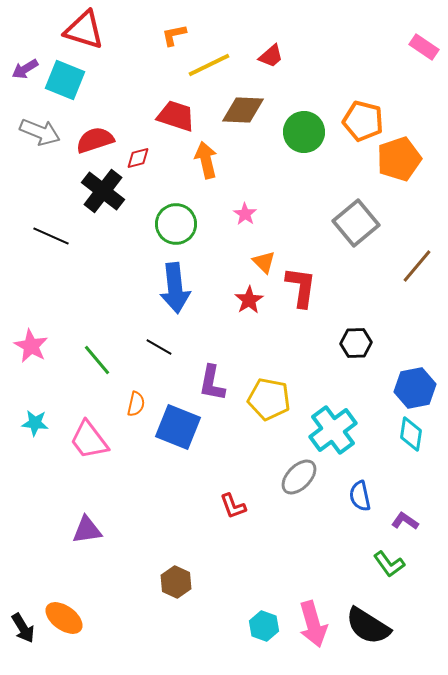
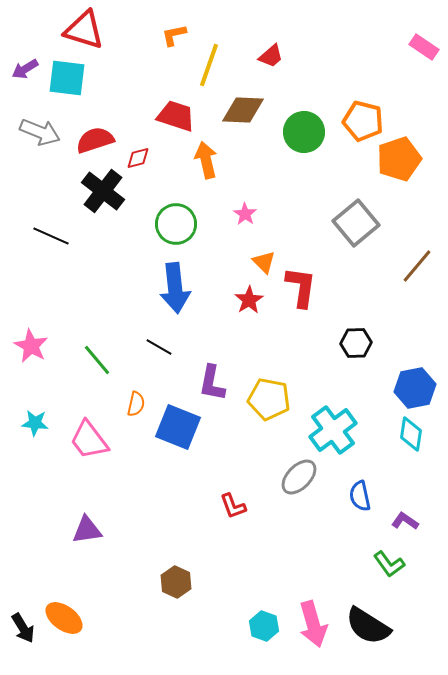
yellow line at (209, 65): rotated 45 degrees counterclockwise
cyan square at (65, 80): moved 2 px right, 2 px up; rotated 15 degrees counterclockwise
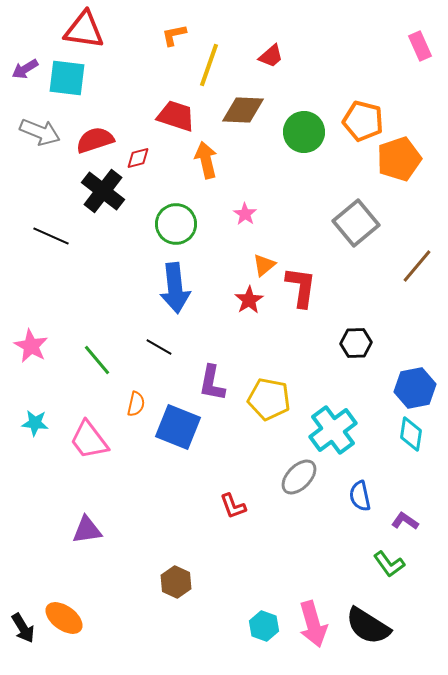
red triangle at (84, 30): rotated 9 degrees counterclockwise
pink rectangle at (424, 47): moved 4 px left, 1 px up; rotated 32 degrees clockwise
orange triangle at (264, 262): moved 3 px down; rotated 35 degrees clockwise
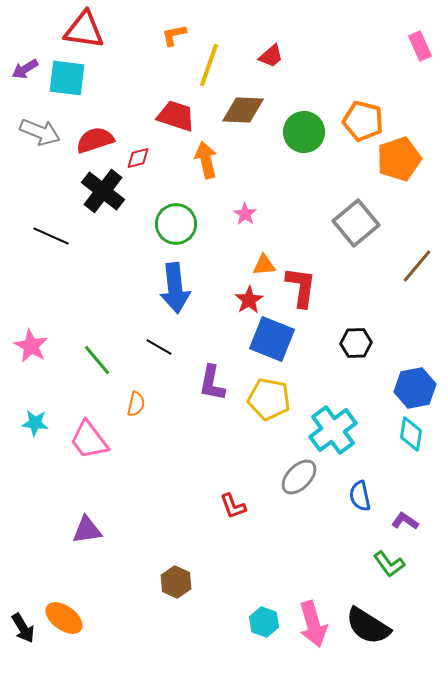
orange triangle at (264, 265): rotated 35 degrees clockwise
blue square at (178, 427): moved 94 px right, 88 px up
cyan hexagon at (264, 626): moved 4 px up
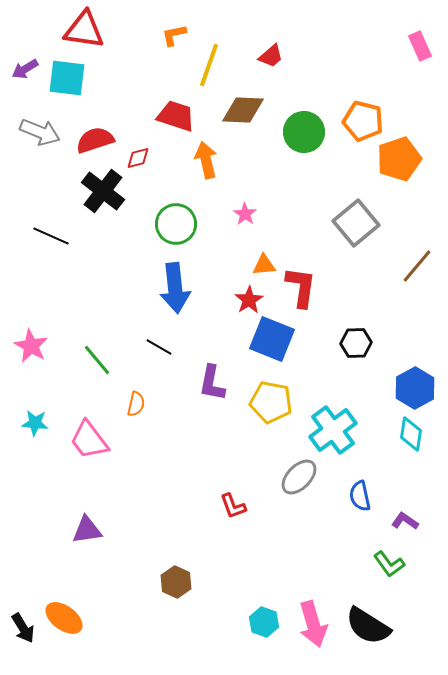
blue hexagon at (415, 388): rotated 18 degrees counterclockwise
yellow pentagon at (269, 399): moved 2 px right, 3 px down
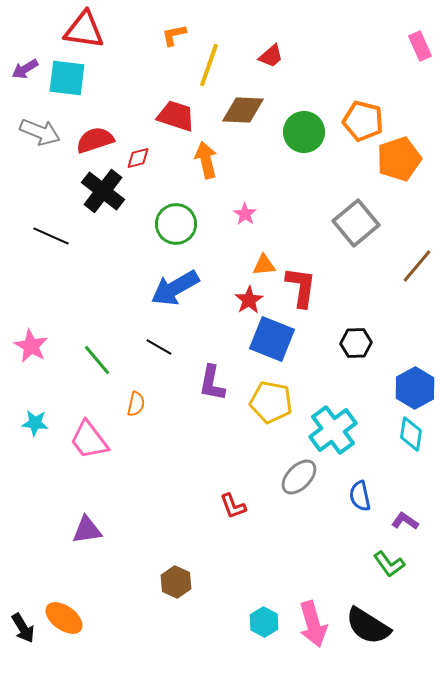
blue arrow at (175, 288): rotated 66 degrees clockwise
cyan hexagon at (264, 622): rotated 8 degrees clockwise
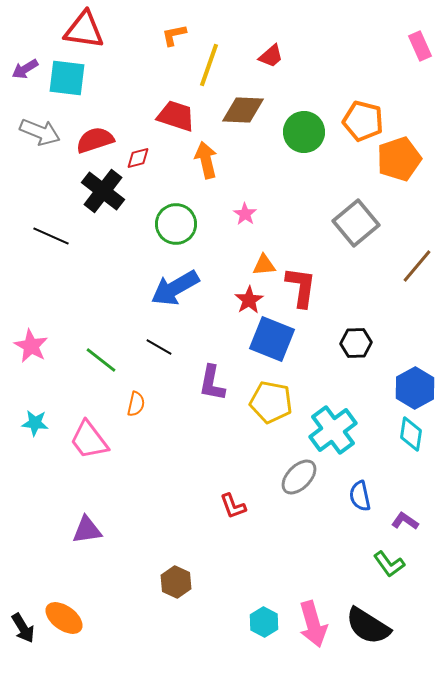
green line at (97, 360): moved 4 px right; rotated 12 degrees counterclockwise
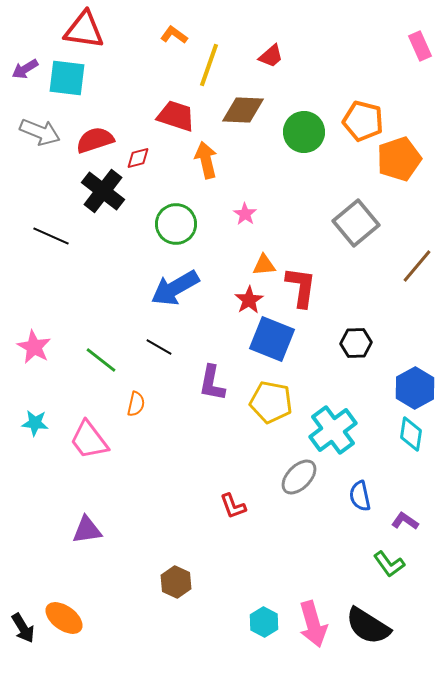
orange L-shape at (174, 35): rotated 48 degrees clockwise
pink star at (31, 346): moved 3 px right, 1 px down
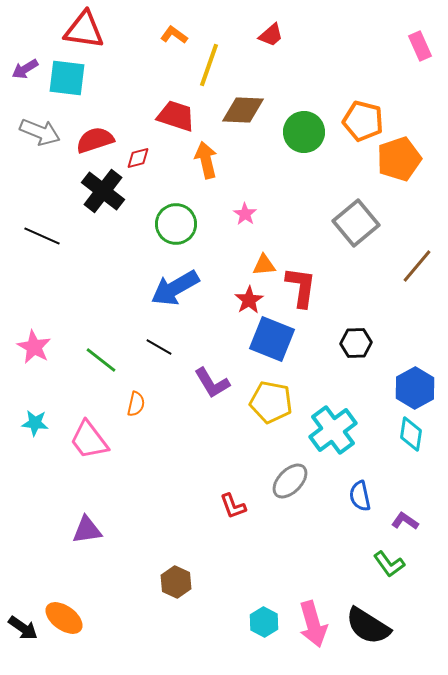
red trapezoid at (271, 56): moved 21 px up
black line at (51, 236): moved 9 px left
purple L-shape at (212, 383): rotated 42 degrees counterclockwise
gray ellipse at (299, 477): moved 9 px left, 4 px down
black arrow at (23, 628): rotated 24 degrees counterclockwise
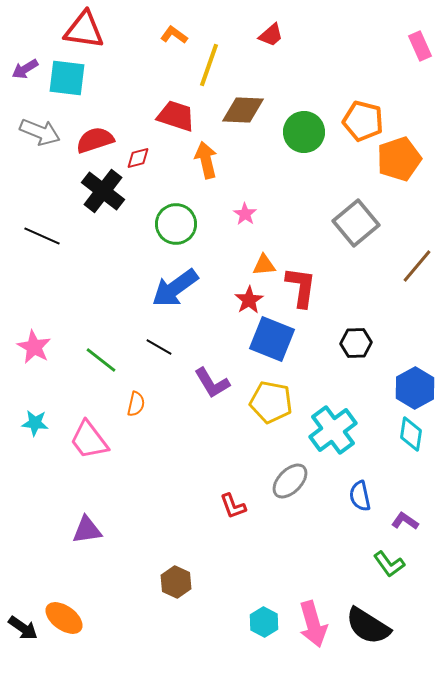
blue arrow at (175, 288): rotated 6 degrees counterclockwise
